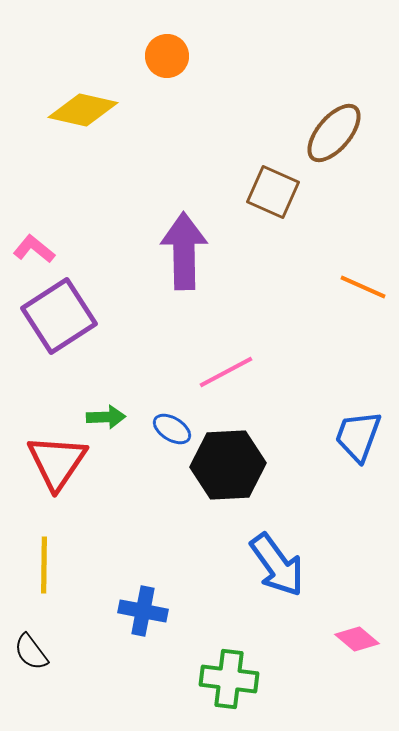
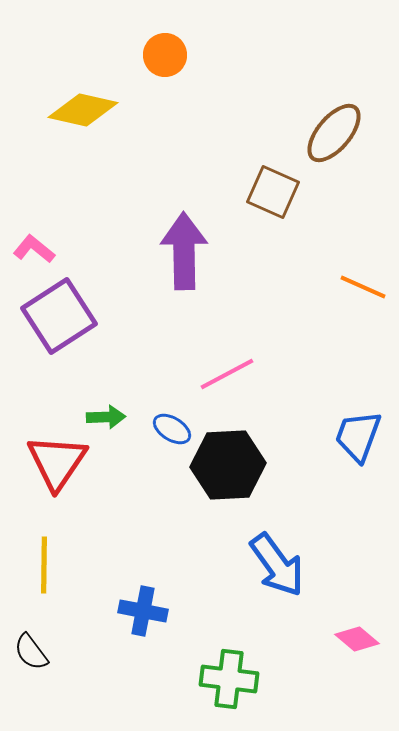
orange circle: moved 2 px left, 1 px up
pink line: moved 1 px right, 2 px down
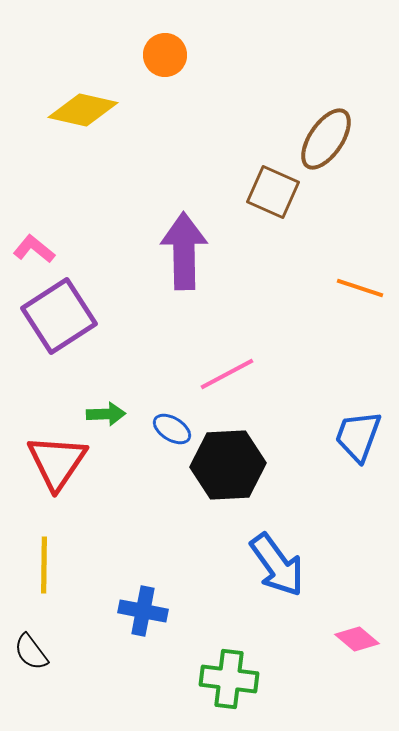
brown ellipse: moved 8 px left, 6 px down; rotated 6 degrees counterclockwise
orange line: moved 3 px left, 1 px down; rotated 6 degrees counterclockwise
green arrow: moved 3 px up
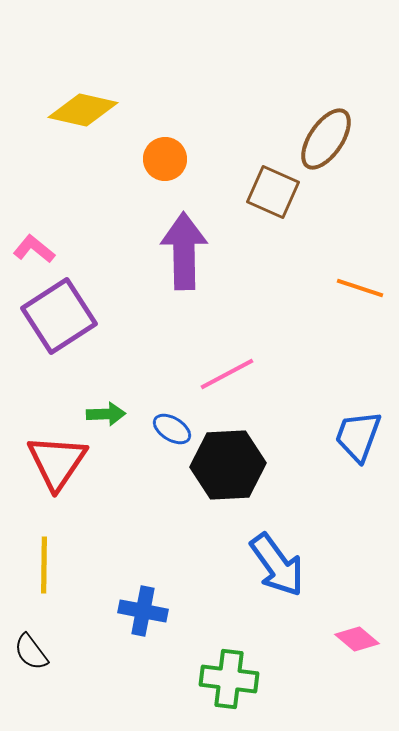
orange circle: moved 104 px down
